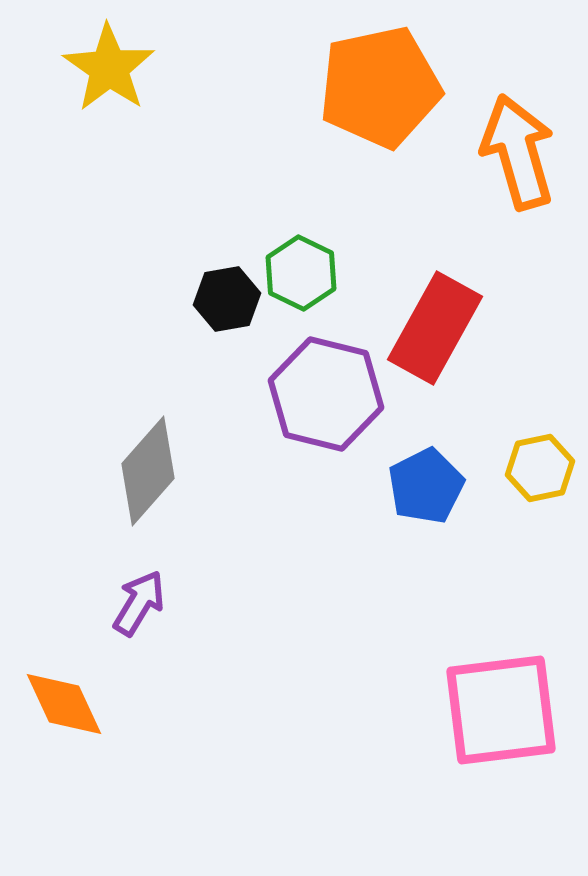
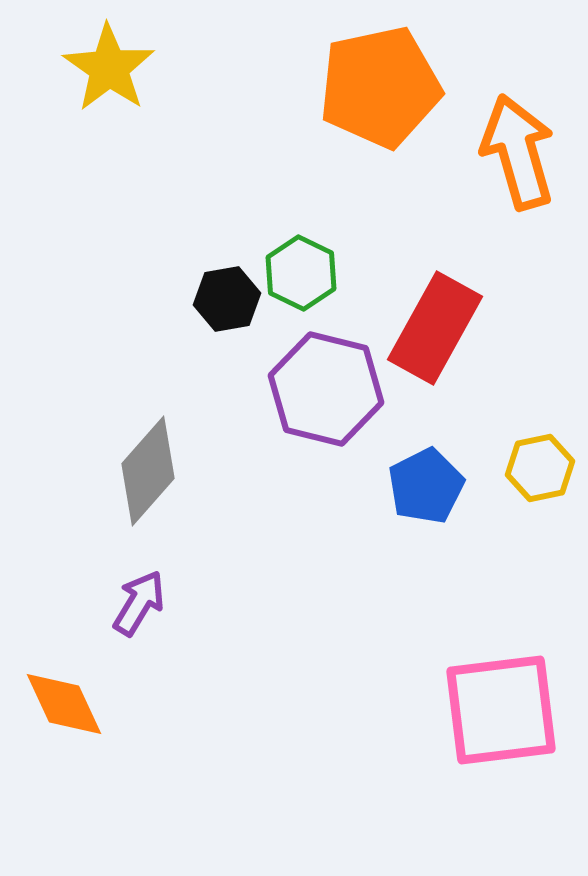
purple hexagon: moved 5 px up
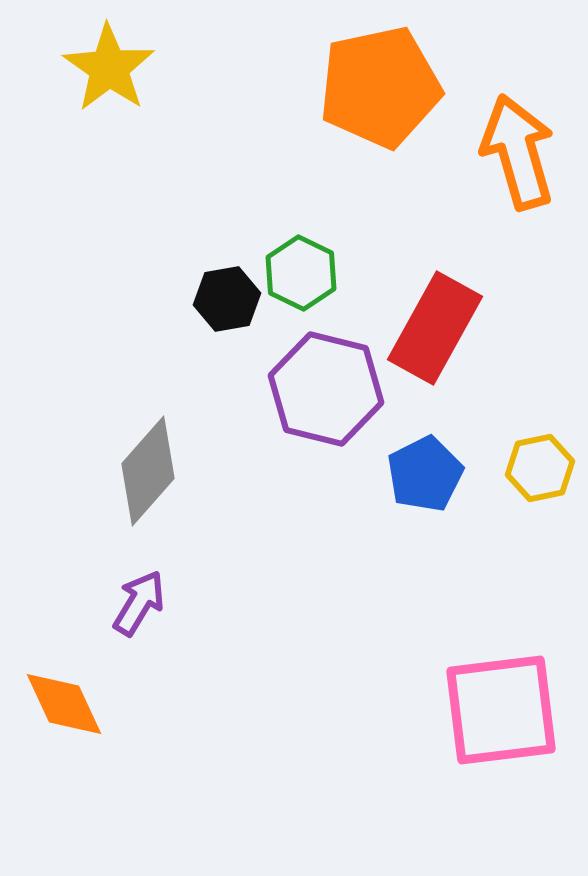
blue pentagon: moved 1 px left, 12 px up
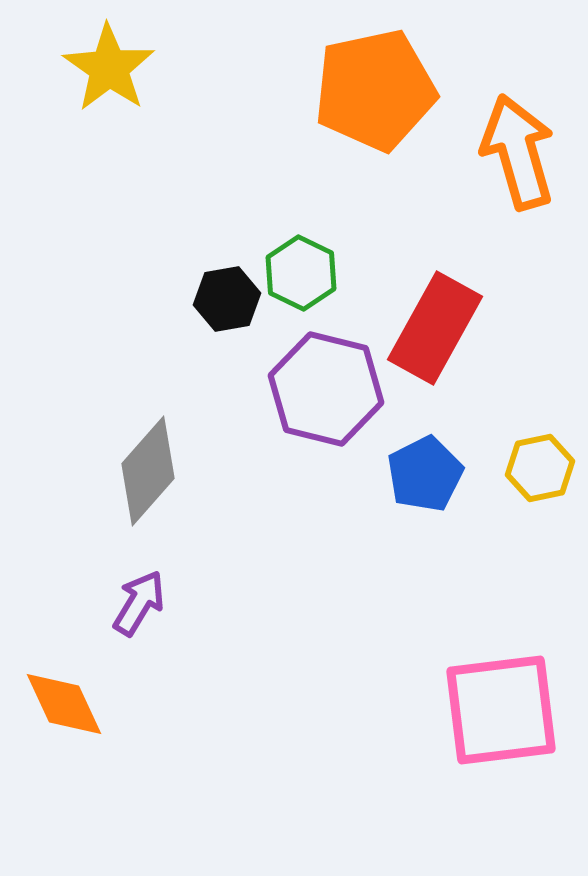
orange pentagon: moved 5 px left, 3 px down
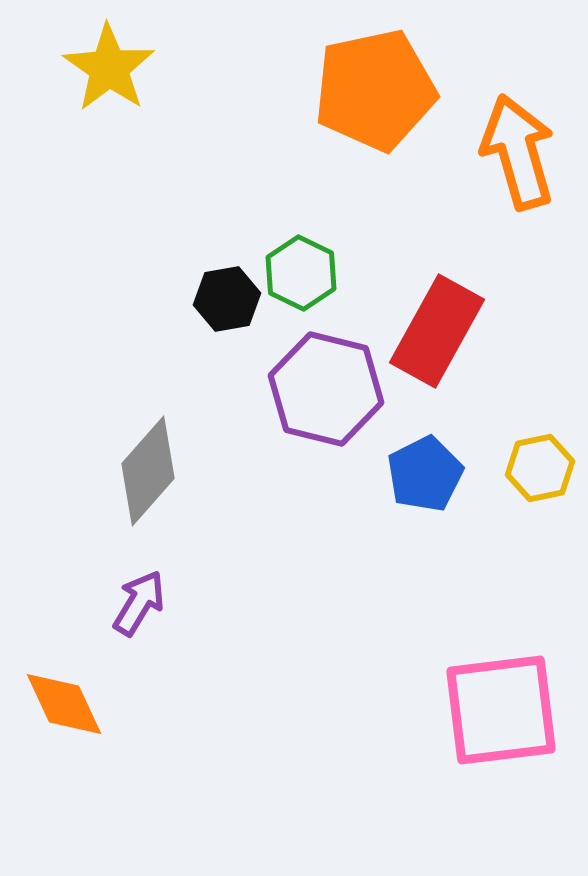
red rectangle: moved 2 px right, 3 px down
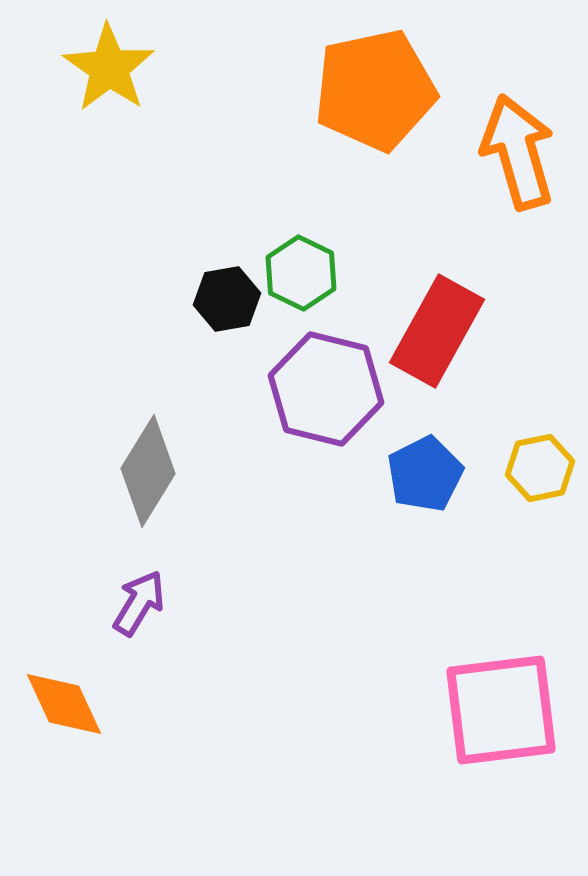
gray diamond: rotated 10 degrees counterclockwise
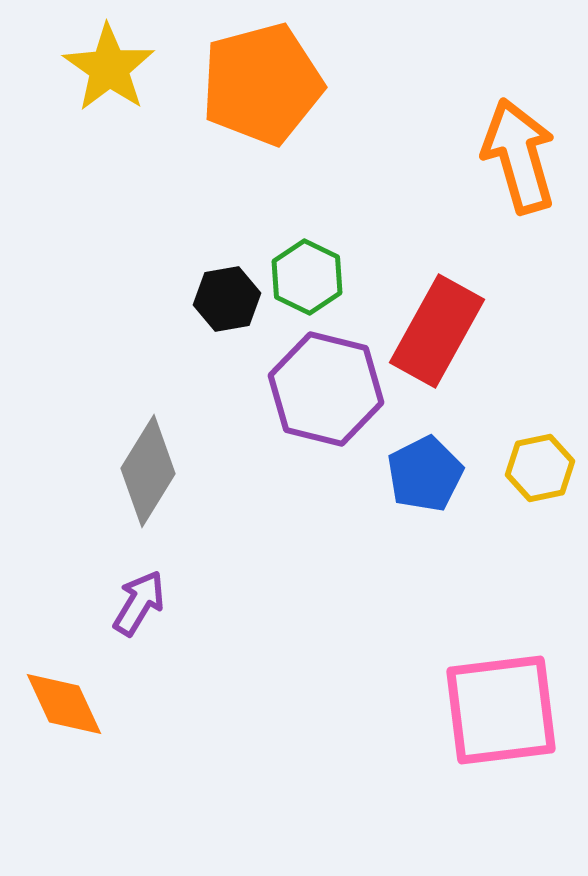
orange pentagon: moved 113 px left, 6 px up; rotated 3 degrees counterclockwise
orange arrow: moved 1 px right, 4 px down
green hexagon: moved 6 px right, 4 px down
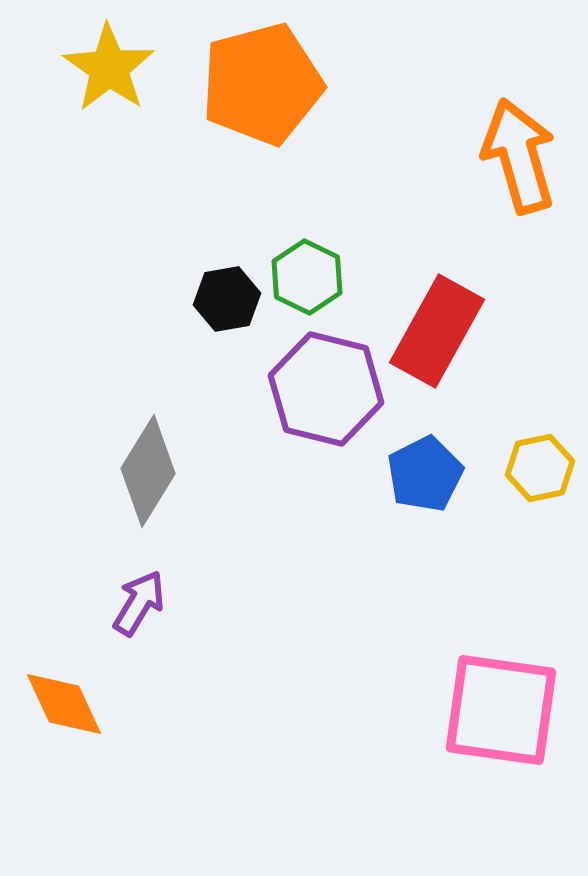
pink square: rotated 15 degrees clockwise
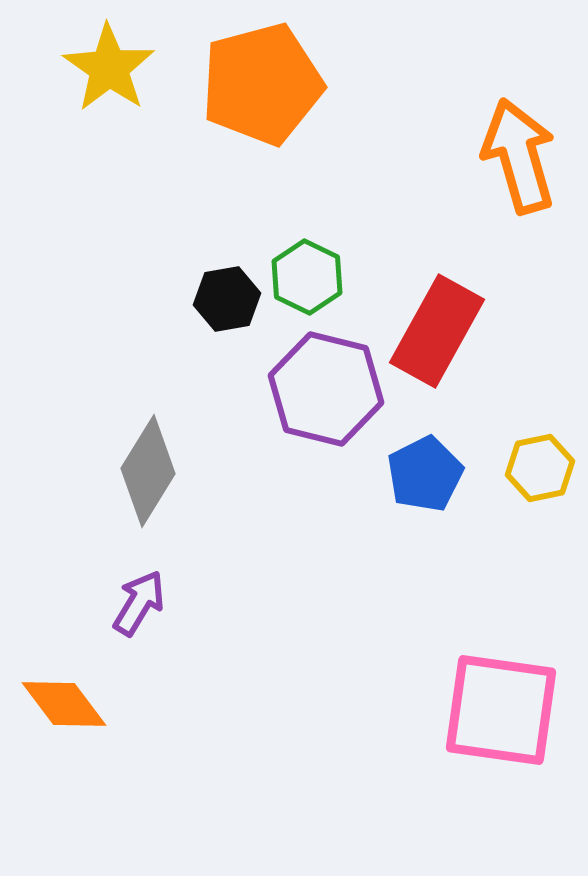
orange diamond: rotated 12 degrees counterclockwise
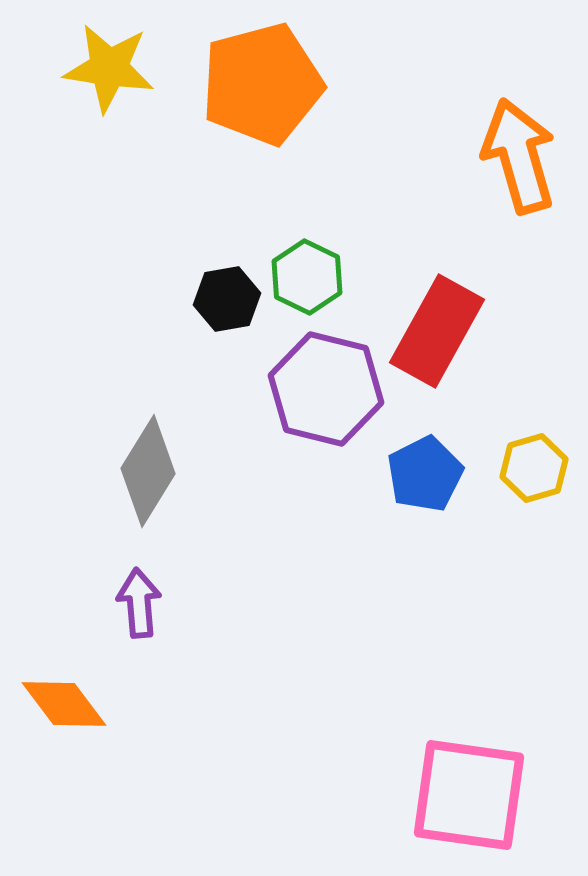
yellow star: rotated 26 degrees counterclockwise
yellow hexagon: moved 6 px left; rotated 4 degrees counterclockwise
purple arrow: rotated 36 degrees counterclockwise
pink square: moved 32 px left, 85 px down
